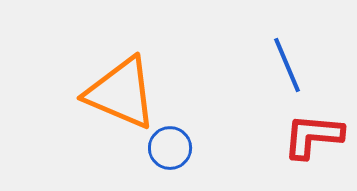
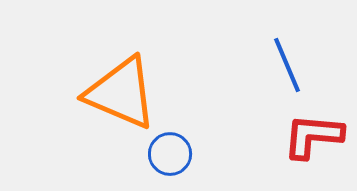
blue circle: moved 6 px down
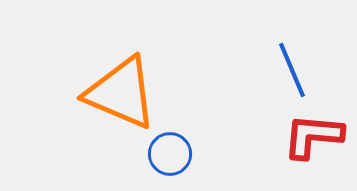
blue line: moved 5 px right, 5 px down
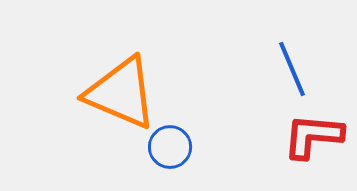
blue line: moved 1 px up
blue circle: moved 7 px up
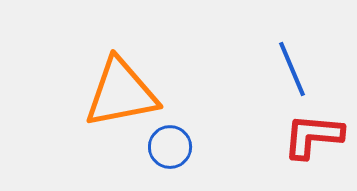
orange triangle: rotated 34 degrees counterclockwise
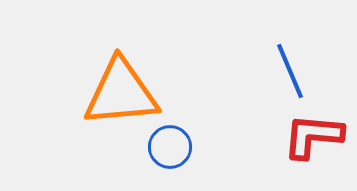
blue line: moved 2 px left, 2 px down
orange triangle: rotated 6 degrees clockwise
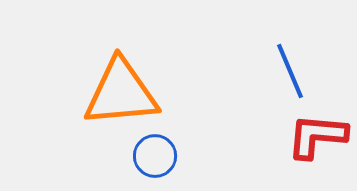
red L-shape: moved 4 px right
blue circle: moved 15 px left, 9 px down
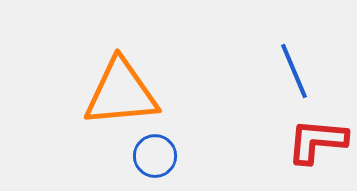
blue line: moved 4 px right
red L-shape: moved 5 px down
